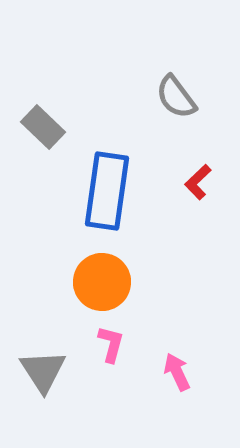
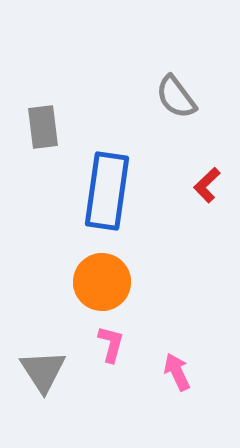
gray rectangle: rotated 39 degrees clockwise
red L-shape: moved 9 px right, 3 px down
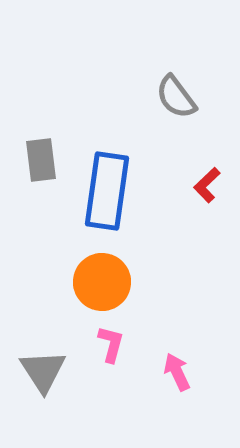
gray rectangle: moved 2 px left, 33 px down
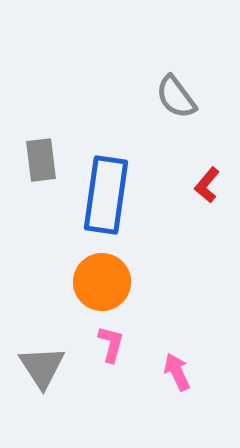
red L-shape: rotated 6 degrees counterclockwise
blue rectangle: moved 1 px left, 4 px down
gray triangle: moved 1 px left, 4 px up
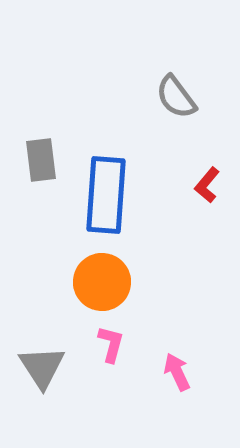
blue rectangle: rotated 4 degrees counterclockwise
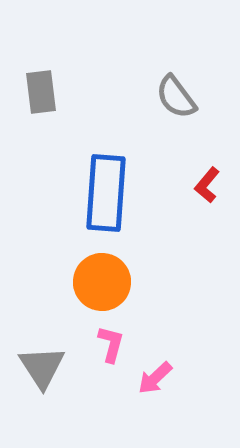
gray rectangle: moved 68 px up
blue rectangle: moved 2 px up
pink arrow: moved 22 px left, 6 px down; rotated 108 degrees counterclockwise
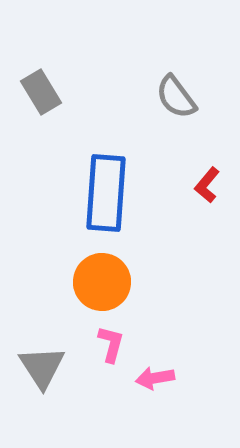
gray rectangle: rotated 24 degrees counterclockwise
pink arrow: rotated 33 degrees clockwise
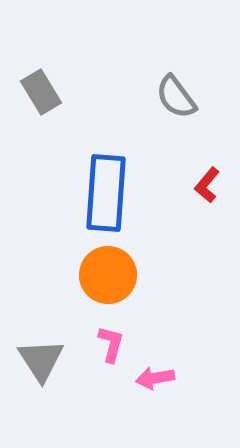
orange circle: moved 6 px right, 7 px up
gray triangle: moved 1 px left, 7 px up
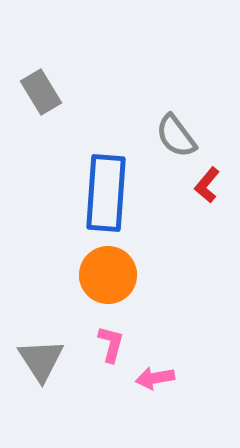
gray semicircle: moved 39 px down
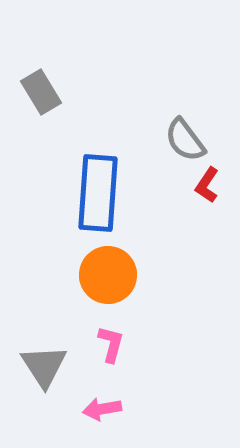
gray semicircle: moved 9 px right, 4 px down
red L-shape: rotated 6 degrees counterclockwise
blue rectangle: moved 8 px left
gray triangle: moved 3 px right, 6 px down
pink arrow: moved 53 px left, 31 px down
